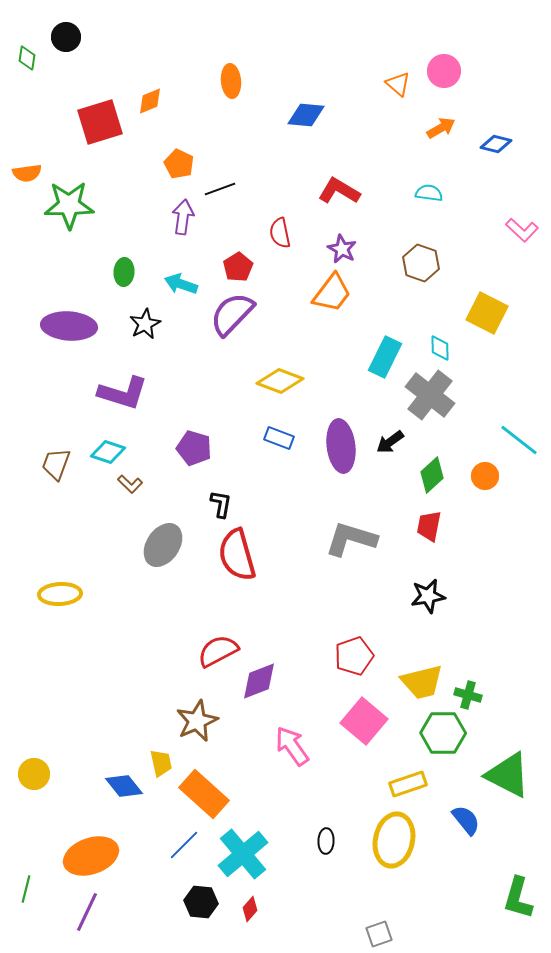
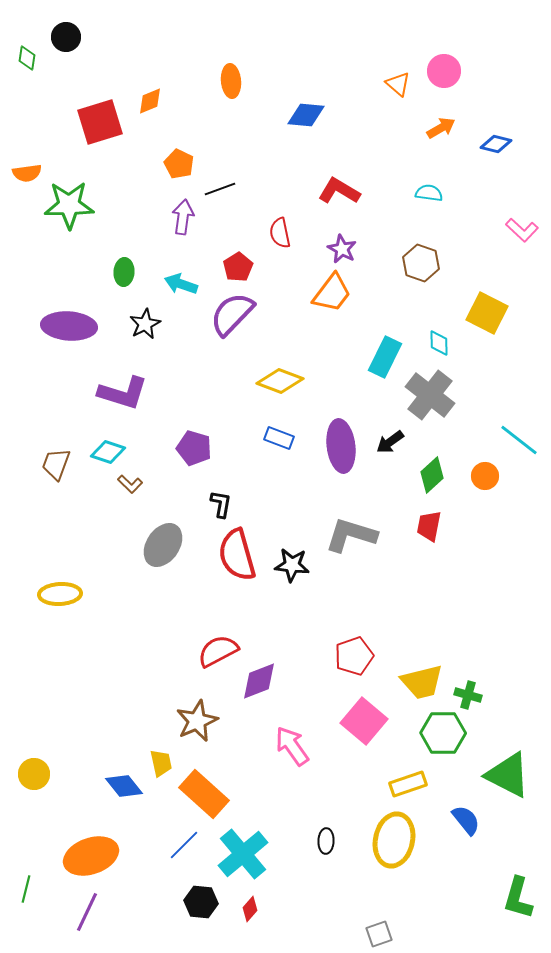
cyan diamond at (440, 348): moved 1 px left, 5 px up
gray L-shape at (351, 539): moved 4 px up
black star at (428, 596): moved 136 px left, 31 px up; rotated 16 degrees clockwise
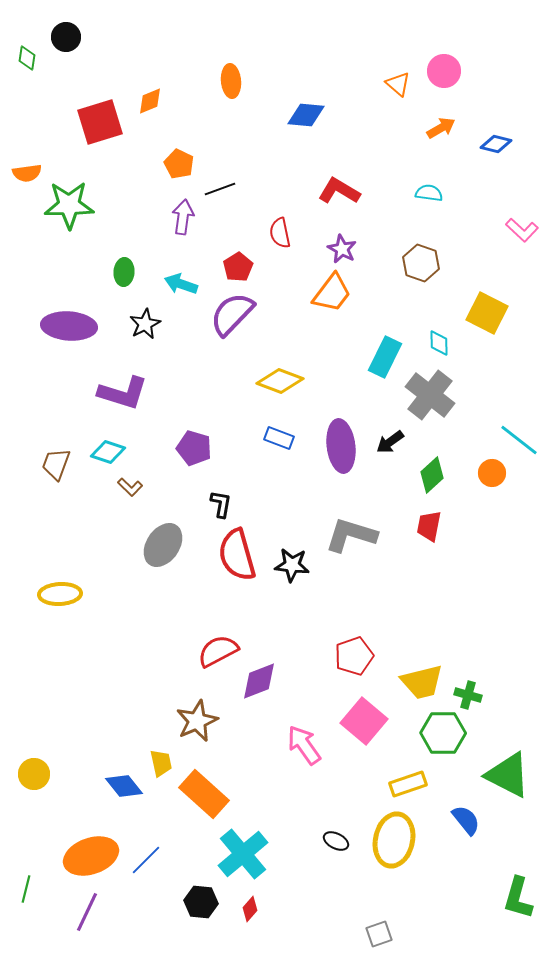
orange circle at (485, 476): moved 7 px right, 3 px up
brown L-shape at (130, 484): moved 3 px down
pink arrow at (292, 746): moved 12 px right, 1 px up
black ellipse at (326, 841): moved 10 px right; rotated 65 degrees counterclockwise
blue line at (184, 845): moved 38 px left, 15 px down
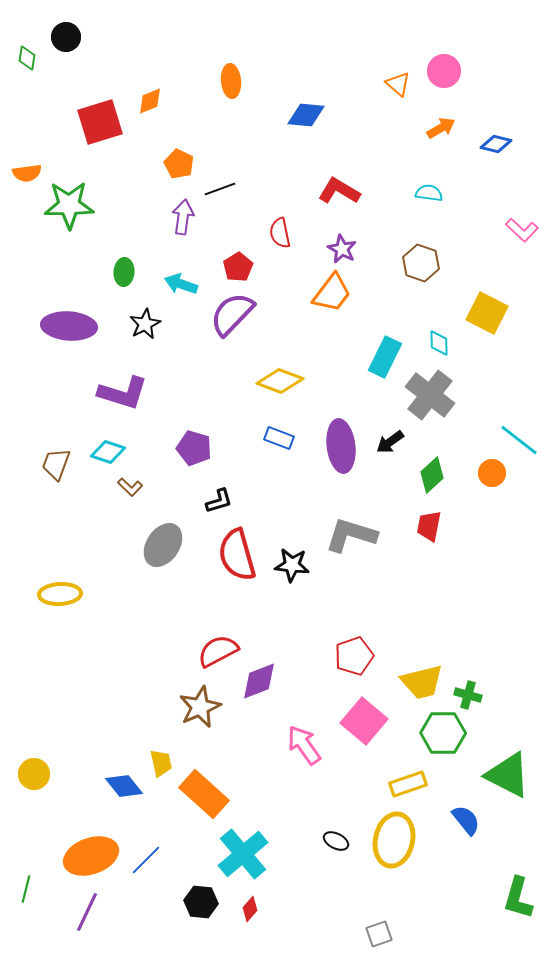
black L-shape at (221, 504): moved 2 px left, 3 px up; rotated 64 degrees clockwise
brown star at (197, 721): moved 3 px right, 14 px up
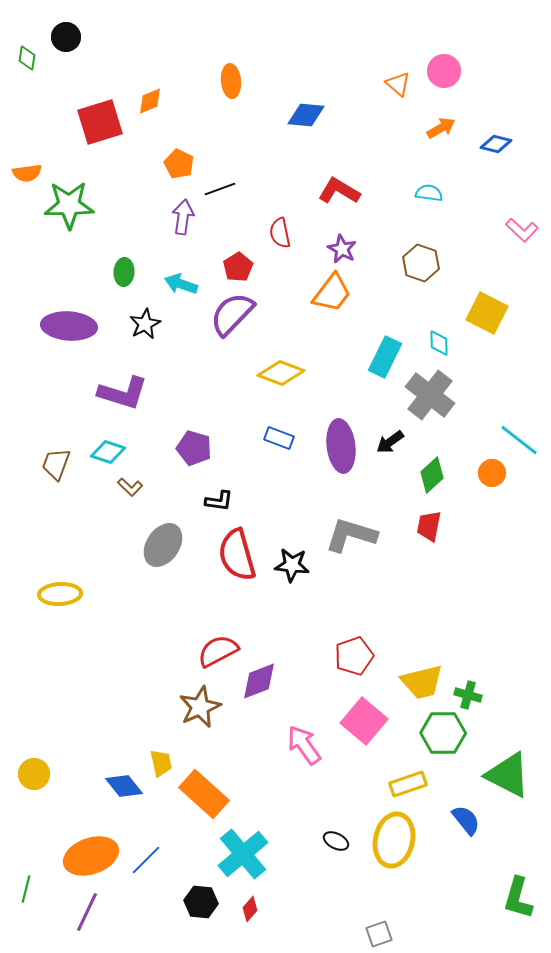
yellow diamond at (280, 381): moved 1 px right, 8 px up
black L-shape at (219, 501): rotated 24 degrees clockwise
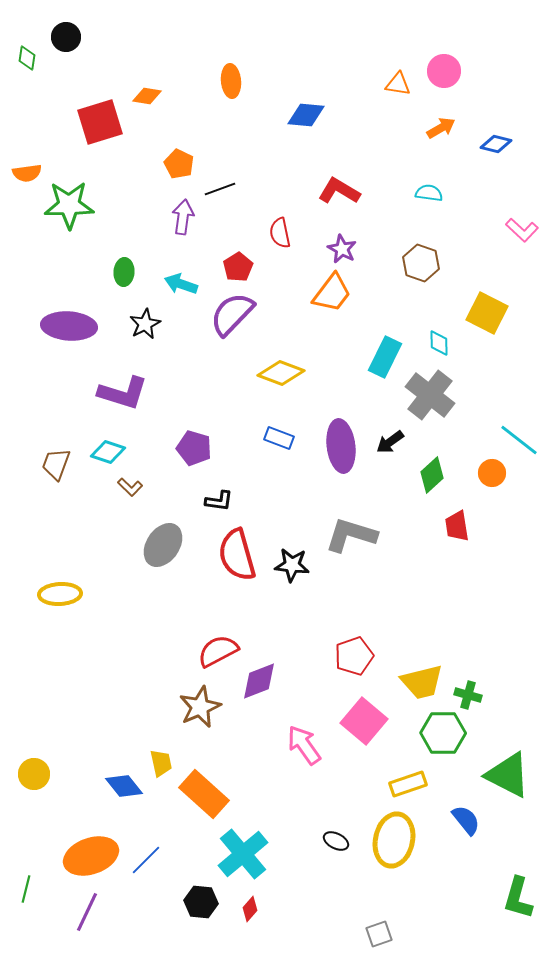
orange triangle at (398, 84): rotated 32 degrees counterclockwise
orange diamond at (150, 101): moved 3 px left, 5 px up; rotated 32 degrees clockwise
red trapezoid at (429, 526): moved 28 px right; rotated 20 degrees counterclockwise
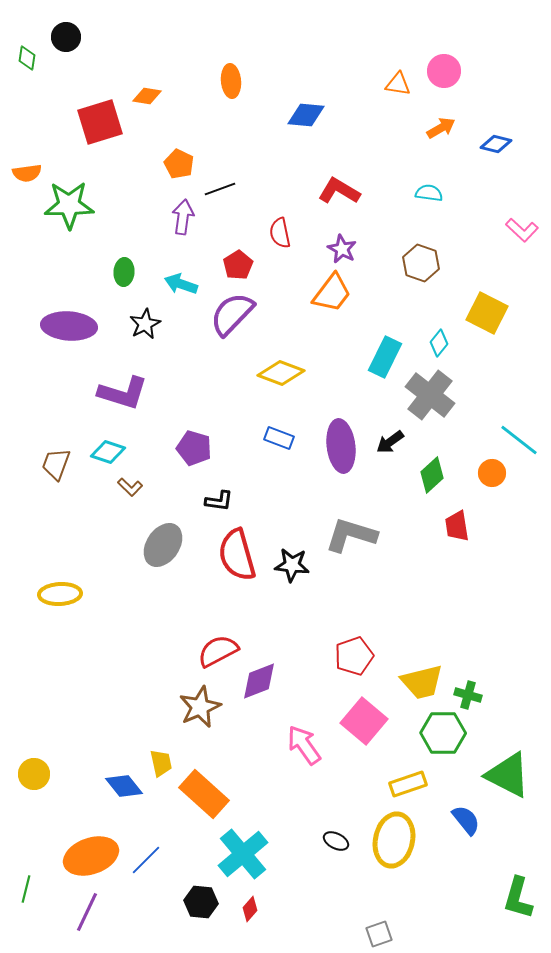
red pentagon at (238, 267): moved 2 px up
cyan diamond at (439, 343): rotated 40 degrees clockwise
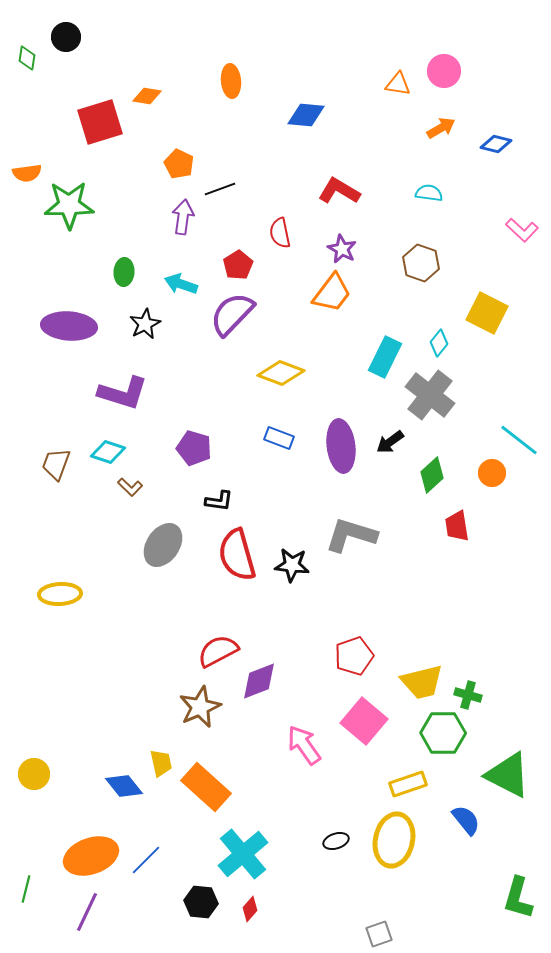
orange rectangle at (204, 794): moved 2 px right, 7 px up
black ellipse at (336, 841): rotated 45 degrees counterclockwise
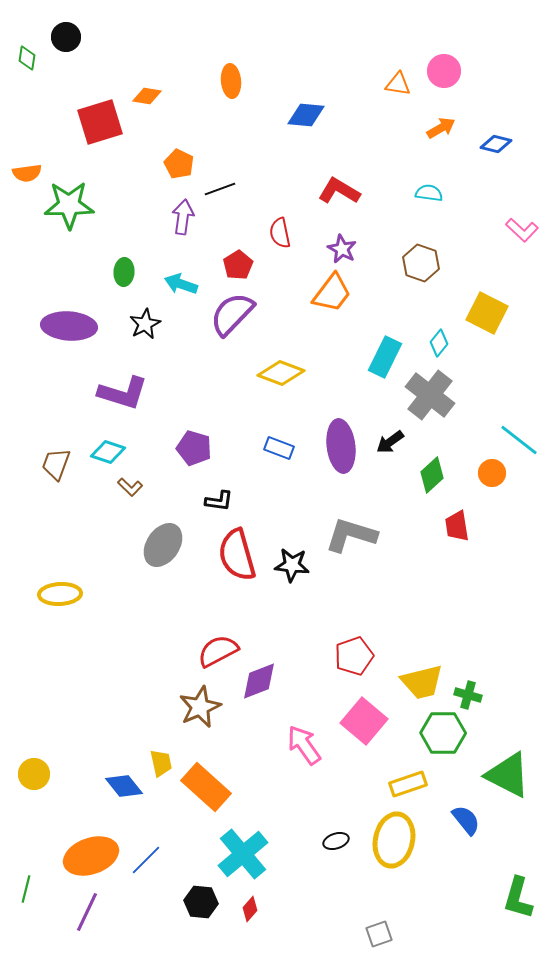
blue rectangle at (279, 438): moved 10 px down
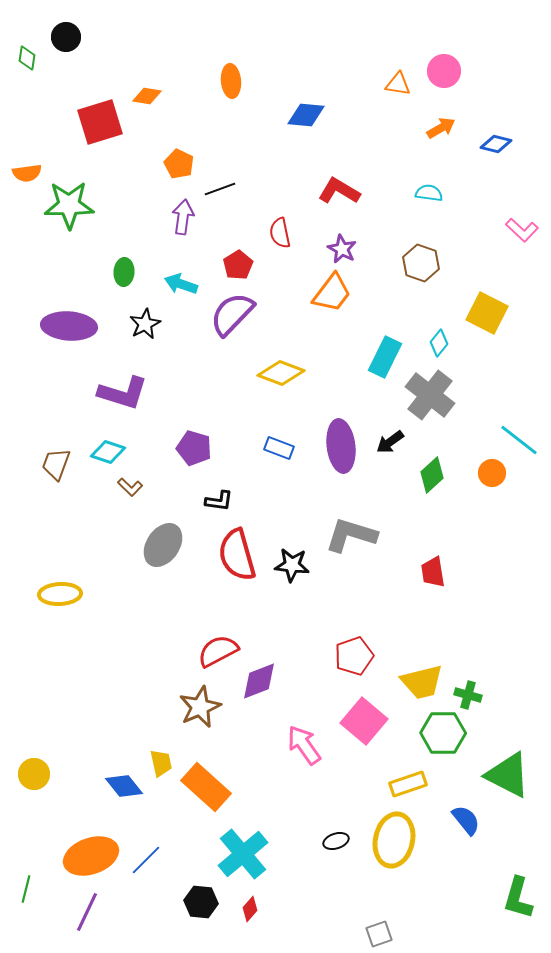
red trapezoid at (457, 526): moved 24 px left, 46 px down
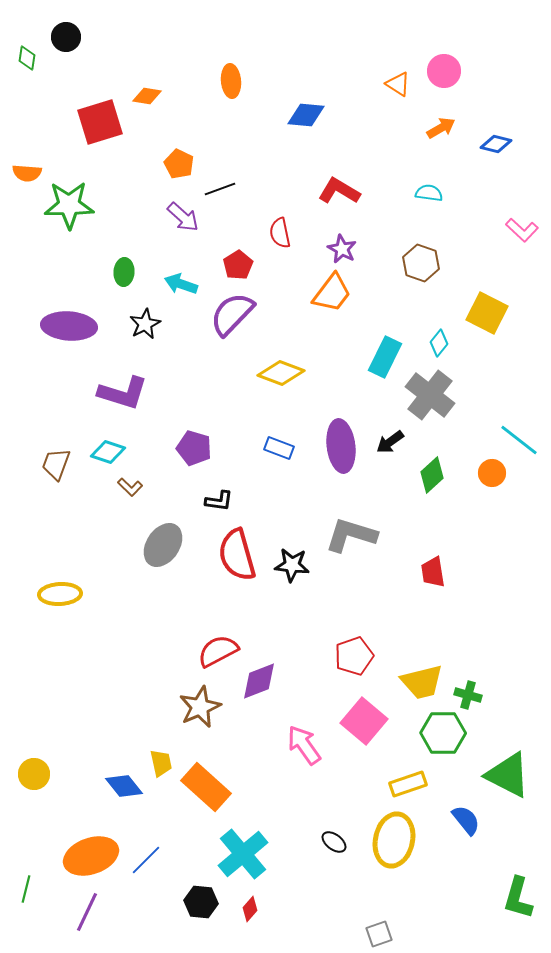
orange triangle at (398, 84): rotated 24 degrees clockwise
orange semicircle at (27, 173): rotated 12 degrees clockwise
purple arrow at (183, 217): rotated 124 degrees clockwise
black ellipse at (336, 841): moved 2 px left, 1 px down; rotated 55 degrees clockwise
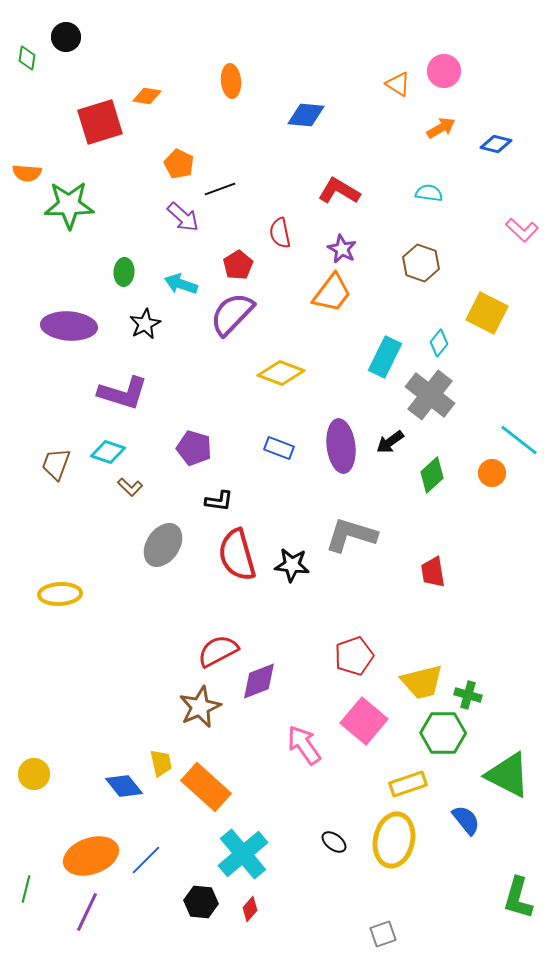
gray square at (379, 934): moved 4 px right
